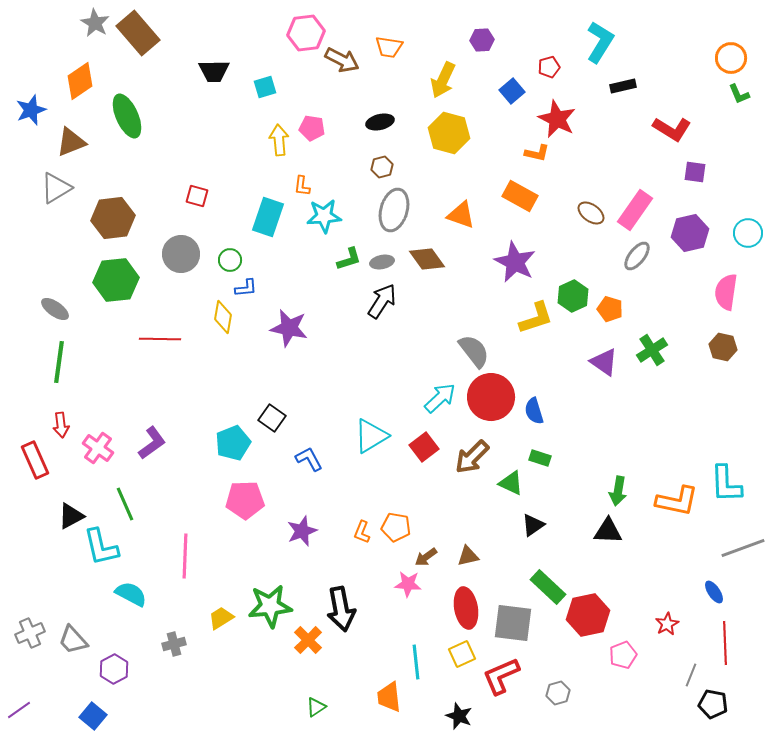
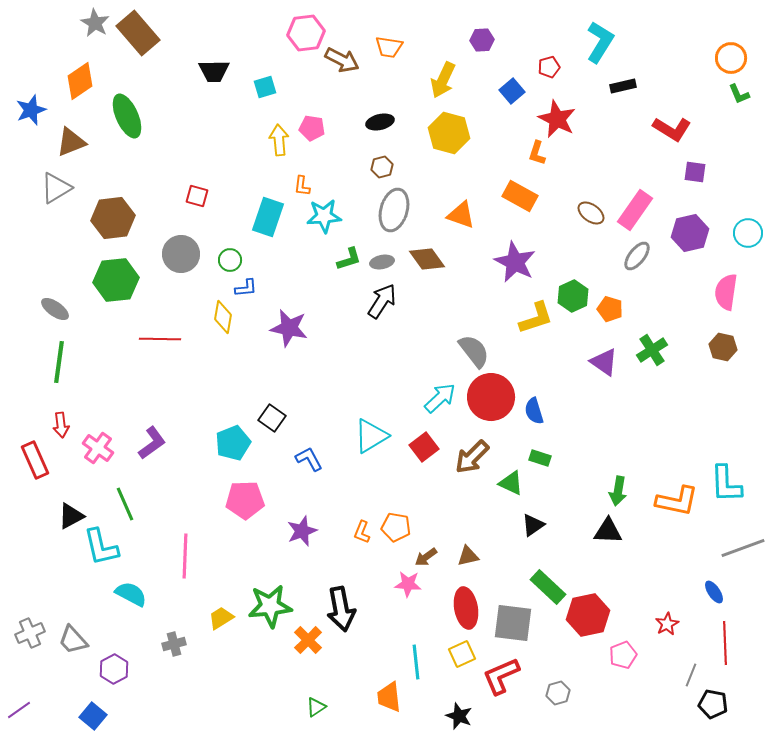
orange L-shape at (537, 153): rotated 95 degrees clockwise
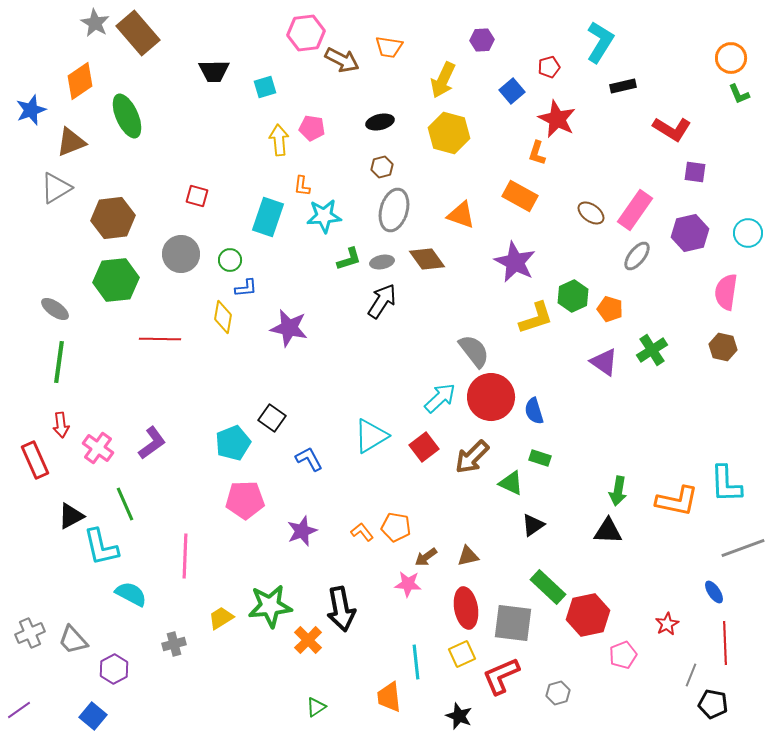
orange L-shape at (362, 532): rotated 120 degrees clockwise
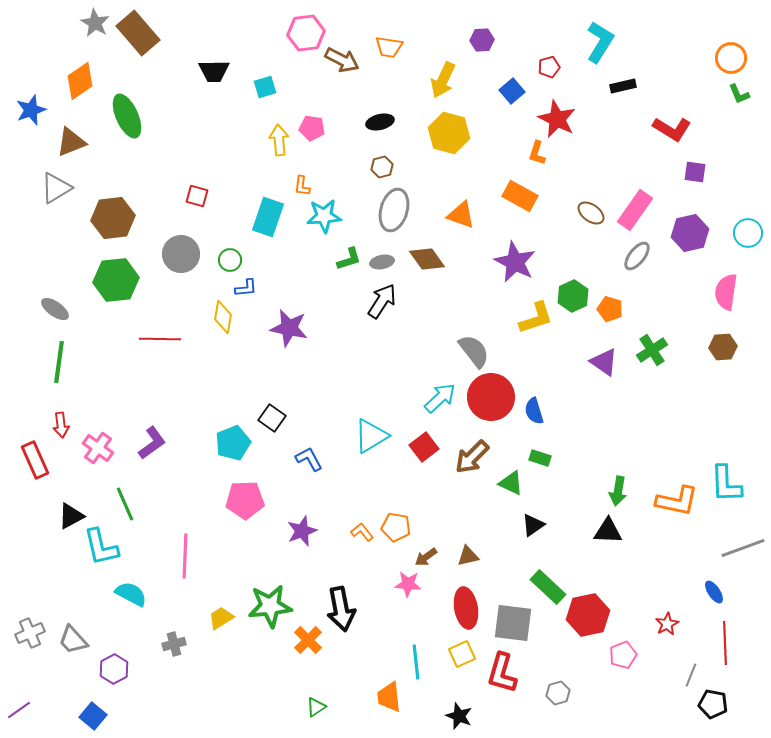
brown hexagon at (723, 347): rotated 16 degrees counterclockwise
red L-shape at (501, 676): moved 1 px right, 3 px up; rotated 51 degrees counterclockwise
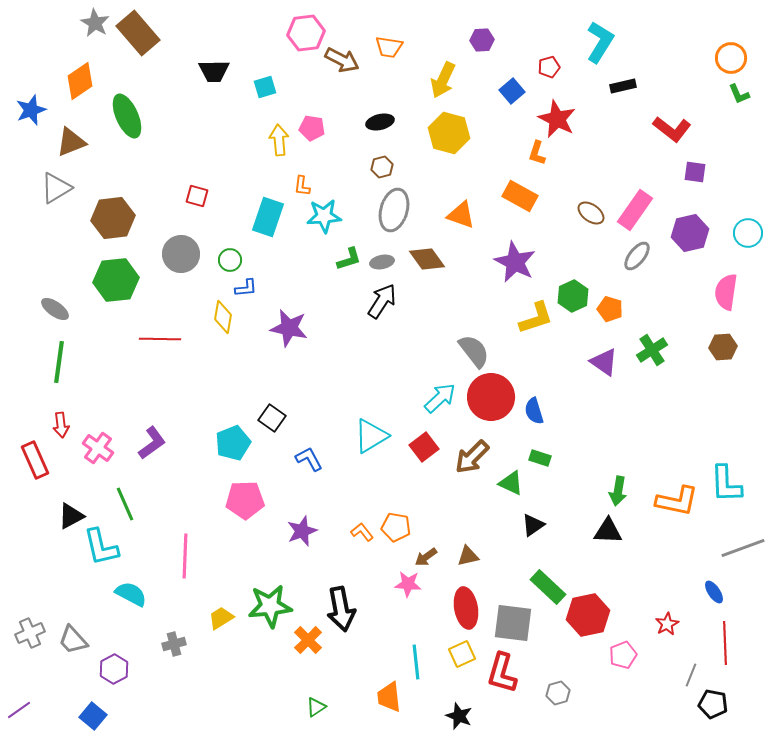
red L-shape at (672, 129): rotated 6 degrees clockwise
